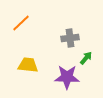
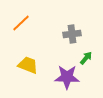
gray cross: moved 2 px right, 4 px up
yellow trapezoid: rotated 15 degrees clockwise
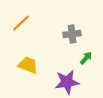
purple star: moved 5 px down; rotated 10 degrees counterclockwise
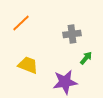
purple star: moved 2 px left
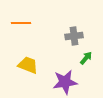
orange line: rotated 42 degrees clockwise
gray cross: moved 2 px right, 2 px down
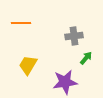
yellow trapezoid: rotated 80 degrees counterclockwise
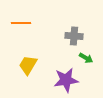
gray cross: rotated 12 degrees clockwise
green arrow: rotated 80 degrees clockwise
purple star: moved 1 px right, 2 px up
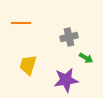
gray cross: moved 5 px left, 1 px down; rotated 18 degrees counterclockwise
yellow trapezoid: rotated 15 degrees counterclockwise
